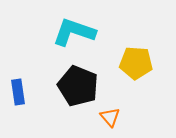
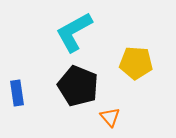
cyan L-shape: rotated 48 degrees counterclockwise
blue rectangle: moved 1 px left, 1 px down
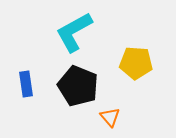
blue rectangle: moved 9 px right, 9 px up
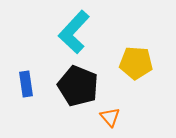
cyan L-shape: rotated 18 degrees counterclockwise
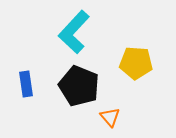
black pentagon: moved 1 px right
